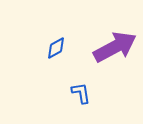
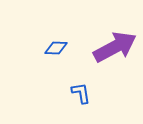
blue diamond: rotated 30 degrees clockwise
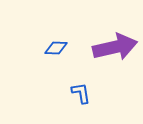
purple arrow: rotated 15 degrees clockwise
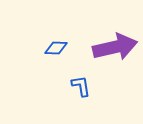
blue L-shape: moved 7 px up
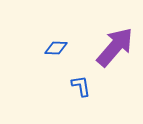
purple arrow: rotated 36 degrees counterclockwise
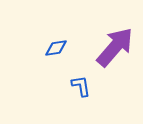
blue diamond: rotated 10 degrees counterclockwise
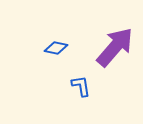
blue diamond: rotated 20 degrees clockwise
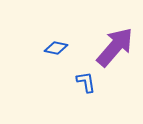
blue L-shape: moved 5 px right, 4 px up
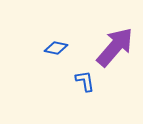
blue L-shape: moved 1 px left, 1 px up
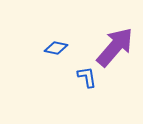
blue L-shape: moved 2 px right, 4 px up
